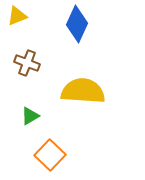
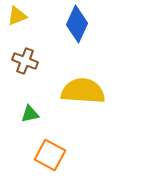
brown cross: moved 2 px left, 2 px up
green triangle: moved 2 px up; rotated 18 degrees clockwise
orange square: rotated 16 degrees counterclockwise
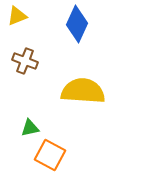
green triangle: moved 14 px down
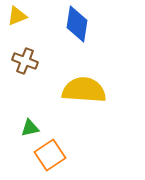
blue diamond: rotated 15 degrees counterclockwise
yellow semicircle: moved 1 px right, 1 px up
orange square: rotated 28 degrees clockwise
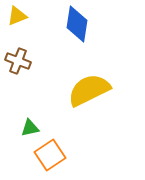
brown cross: moved 7 px left
yellow semicircle: moved 5 px right; rotated 30 degrees counterclockwise
